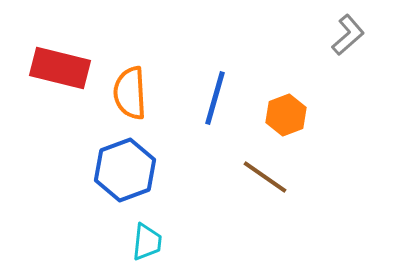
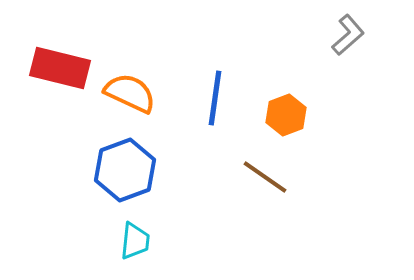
orange semicircle: rotated 118 degrees clockwise
blue line: rotated 8 degrees counterclockwise
cyan trapezoid: moved 12 px left, 1 px up
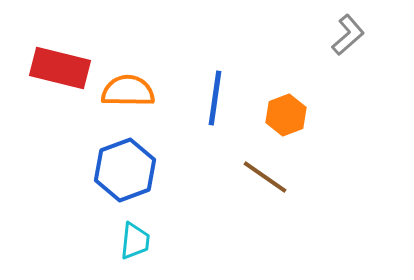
orange semicircle: moved 2 px left, 2 px up; rotated 24 degrees counterclockwise
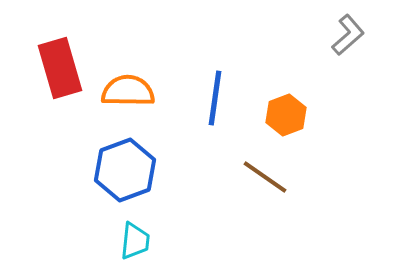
red rectangle: rotated 60 degrees clockwise
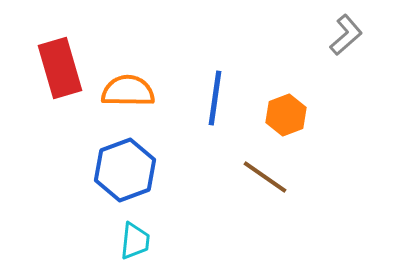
gray L-shape: moved 2 px left
